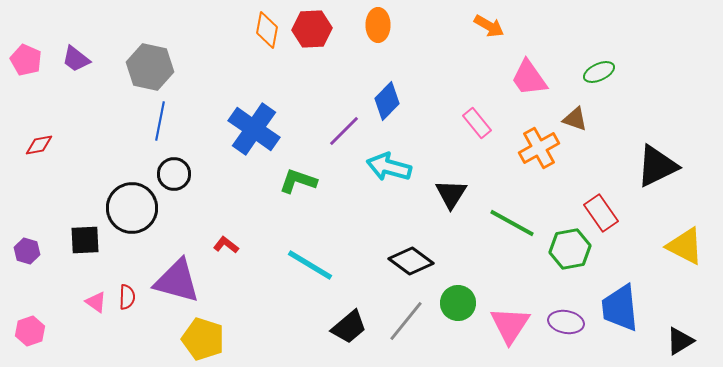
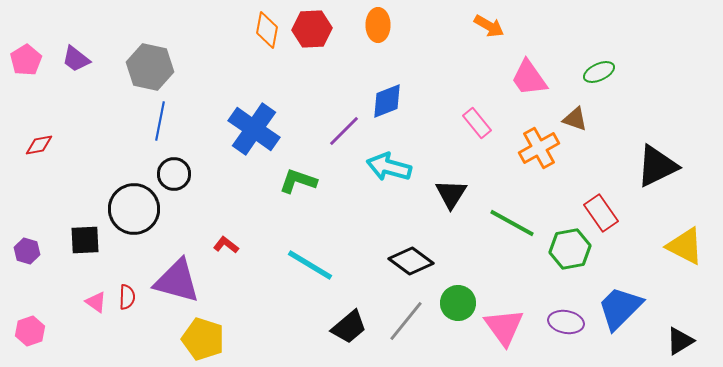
pink pentagon at (26, 60): rotated 16 degrees clockwise
blue diamond at (387, 101): rotated 24 degrees clockwise
black circle at (132, 208): moved 2 px right, 1 px down
blue trapezoid at (620, 308): rotated 51 degrees clockwise
pink triangle at (510, 325): moved 6 px left, 2 px down; rotated 9 degrees counterclockwise
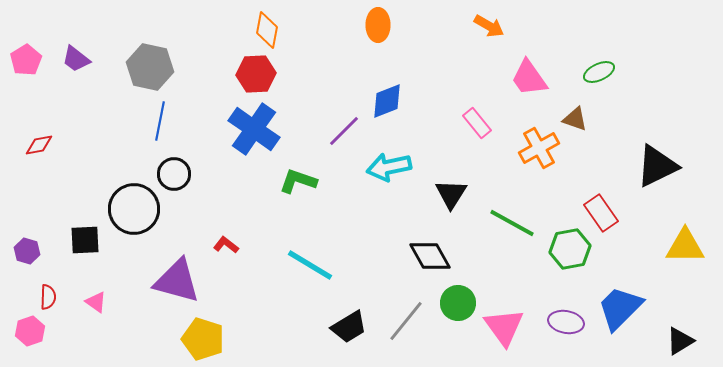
red hexagon at (312, 29): moved 56 px left, 45 px down
cyan arrow at (389, 167): rotated 27 degrees counterclockwise
yellow triangle at (685, 246): rotated 27 degrees counterclockwise
black diamond at (411, 261): moved 19 px right, 5 px up; rotated 24 degrees clockwise
red semicircle at (127, 297): moved 79 px left
black trapezoid at (349, 327): rotated 9 degrees clockwise
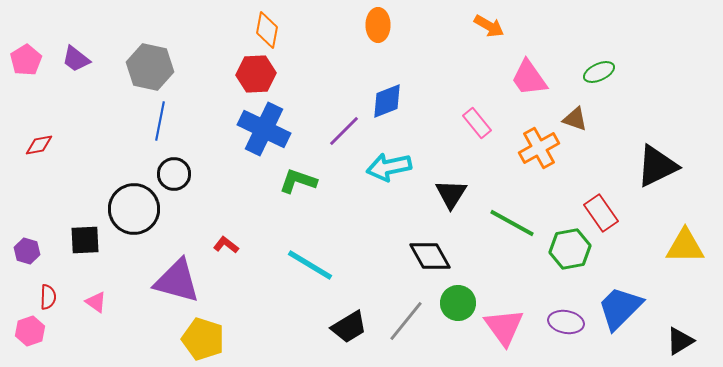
blue cross at (254, 129): moved 10 px right; rotated 9 degrees counterclockwise
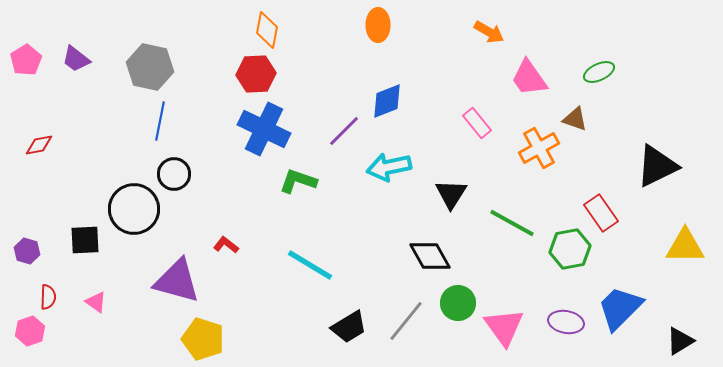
orange arrow at (489, 26): moved 6 px down
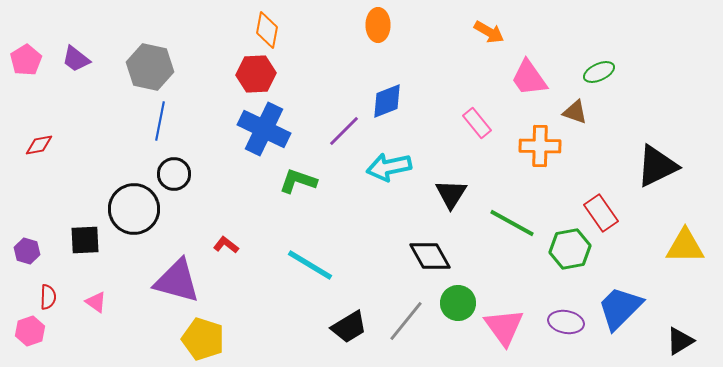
brown triangle at (575, 119): moved 7 px up
orange cross at (539, 148): moved 1 px right, 2 px up; rotated 30 degrees clockwise
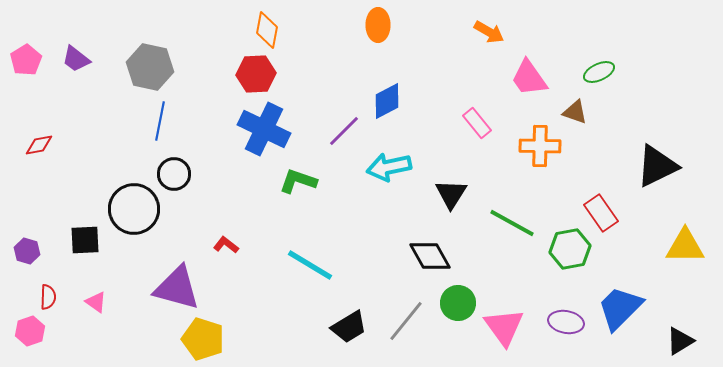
blue diamond at (387, 101): rotated 6 degrees counterclockwise
purple triangle at (177, 281): moved 7 px down
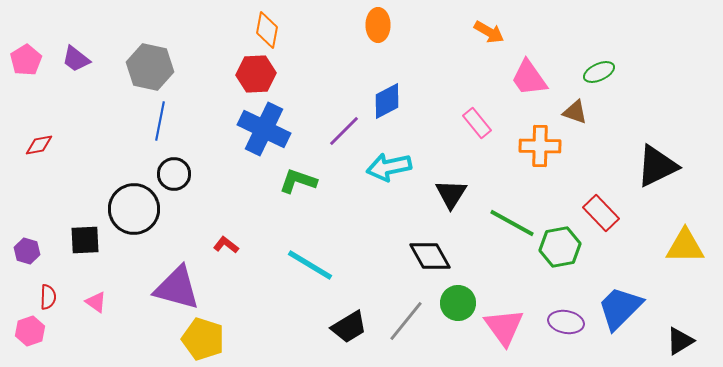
red rectangle at (601, 213): rotated 9 degrees counterclockwise
green hexagon at (570, 249): moved 10 px left, 2 px up
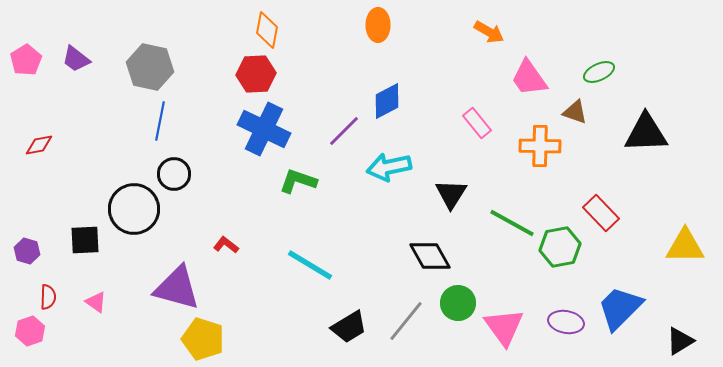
black triangle at (657, 166): moved 11 px left, 33 px up; rotated 24 degrees clockwise
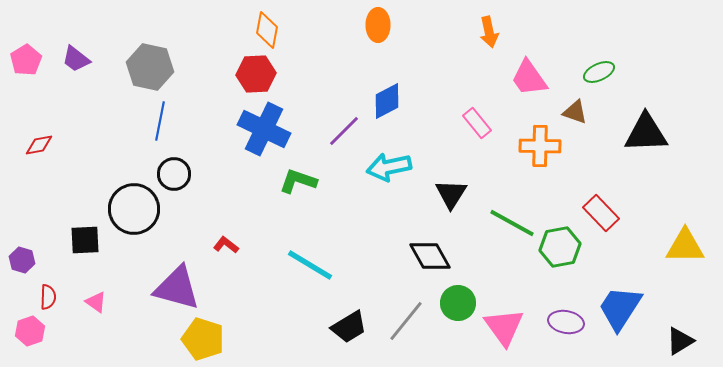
orange arrow at (489, 32): rotated 48 degrees clockwise
purple hexagon at (27, 251): moved 5 px left, 9 px down
blue trapezoid at (620, 308): rotated 12 degrees counterclockwise
